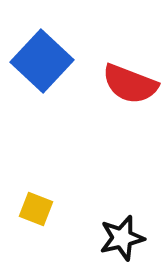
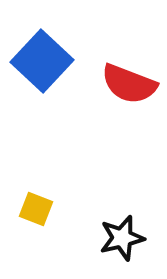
red semicircle: moved 1 px left
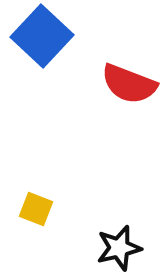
blue square: moved 25 px up
black star: moved 3 px left, 10 px down
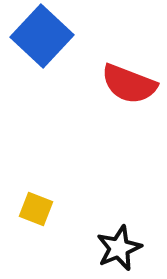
black star: rotated 9 degrees counterclockwise
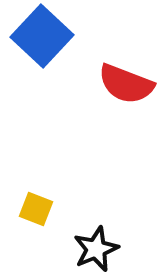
red semicircle: moved 3 px left
black star: moved 23 px left, 1 px down
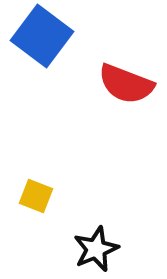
blue square: rotated 6 degrees counterclockwise
yellow square: moved 13 px up
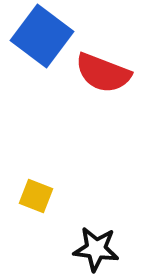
red semicircle: moved 23 px left, 11 px up
black star: rotated 30 degrees clockwise
